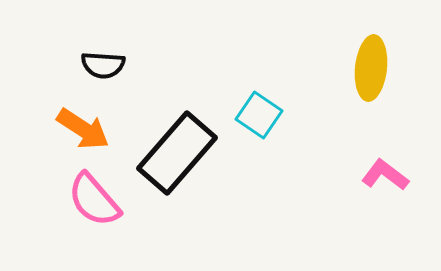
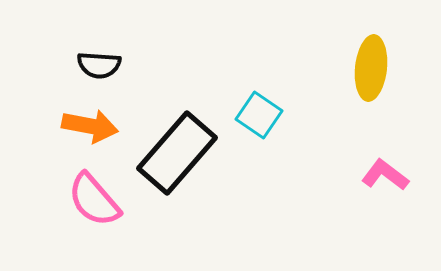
black semicircle: moved 4 px left
orange arrow: moved 7 px right, 3 px up; rotated 22 degrees counterclockwise
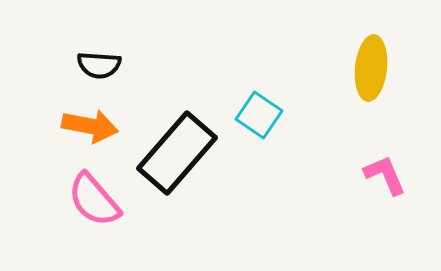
pink L-shape: rotated 30 degrees clockwise
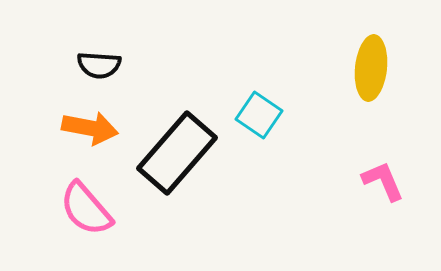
orange arrow: moved 2 px down
pink L-shape: moved 2 px left, 6 px down
pink semicircle: moved 8 px left, 9 px down
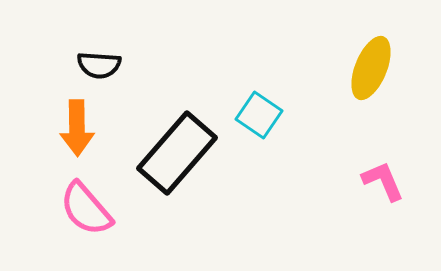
yellow ellipse: rotated 16 degrees clockwise
orange arrow: moved 13 px left; rotated 78 degrees clockwise
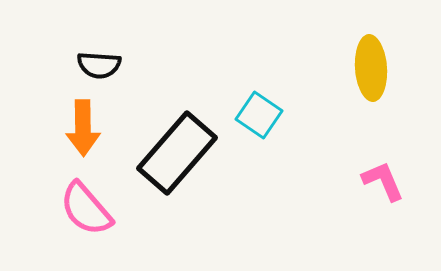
yellow ellipse: rotated 26 degrees counterclockwise
orange arrow: moved 6 px right
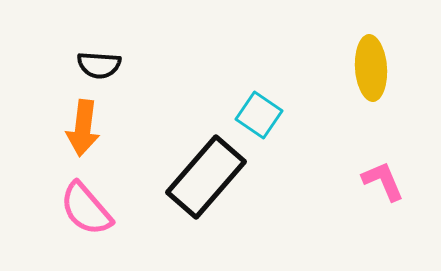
orange arrow: rotated 8 degrees clockwise
black rectangle: moved 29 px right, 24 px down
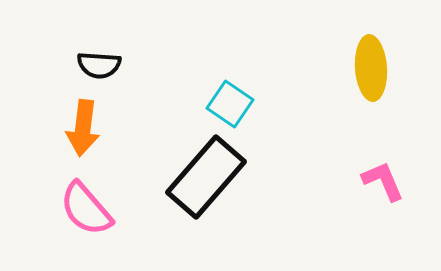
cyan square: moved 29 px left, 11 px up
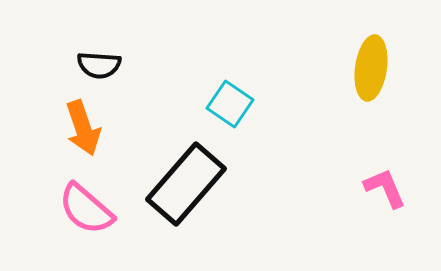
yellow ellipse: rotated 12 degrees clockwise
orange arrow: rotated 26 degrees counterclockwise
black rectangle: moved 20 px left, 7 px down
pink L-shape: moved 2 px right, 7 px down
pink semicircle: rotated 8 degrees counterclockwise
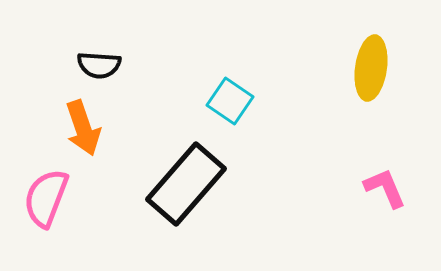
cyan square: moved 3 px up
pink semicircle: moved 40 px left, 11 px up; rotated 70 degrees clockwise
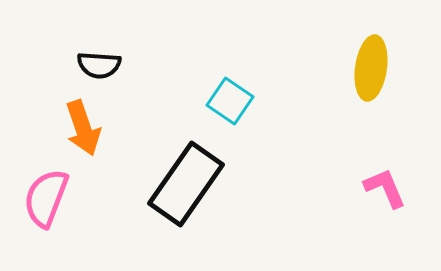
black rectangle: rotated 6 degrees counterclockwise
